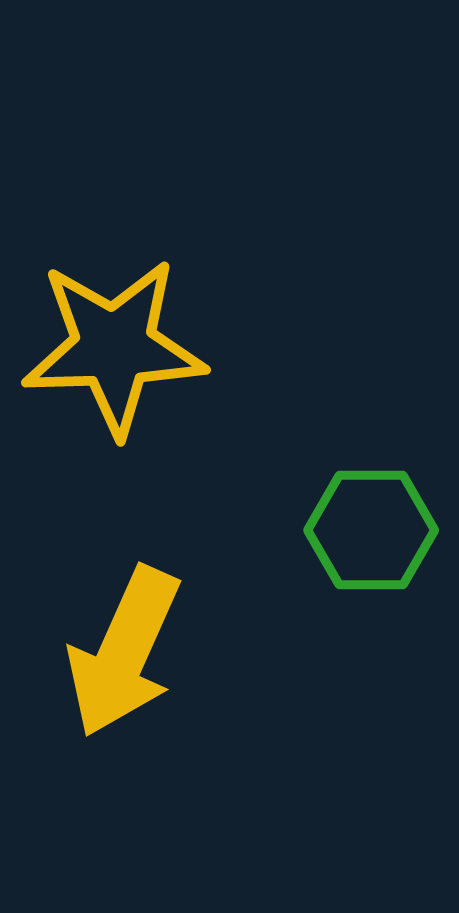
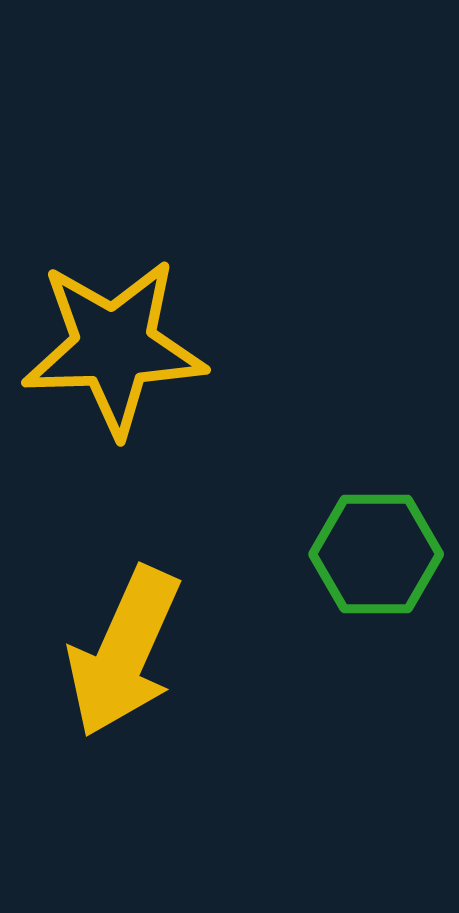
green hexagon: moved 5 px right, 24 px down
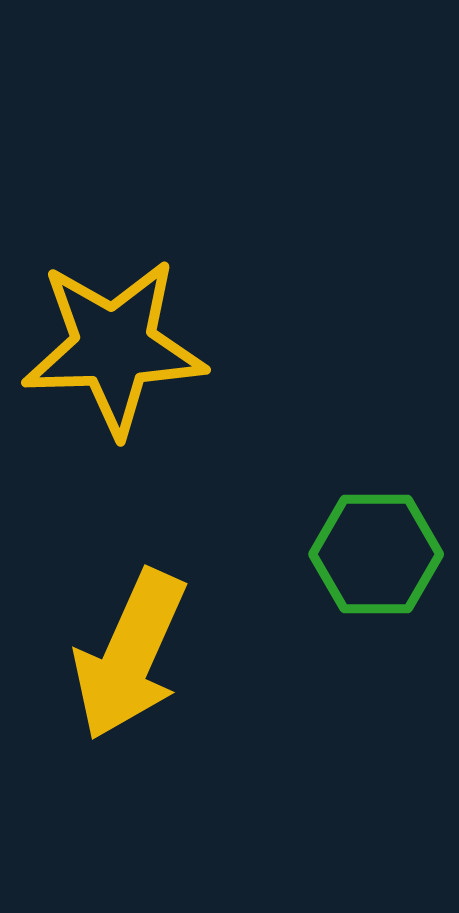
yellow arrow: moved 6 px right, 3 px down
